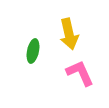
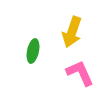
yellow arrow: moved 3 px right, 2 px up; rotated 32 degrees clockwise
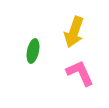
yellow arrow: moved 2 px right
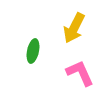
yellow arrow: moved 4 px up; rotated 8 degrees clockwise
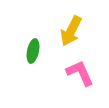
yellow arrow: moved 3 px left, 3 px down
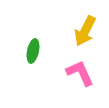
yellow arrow: moved 14 px right
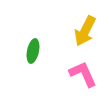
pink L-shape: moved 3 px right, 1 px down
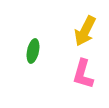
pink L-shape: rotated 140 degrees counterclockwise
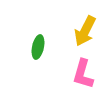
green ellipse: moved 5 px right, 4 px up
